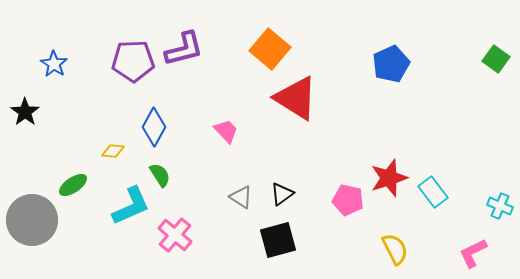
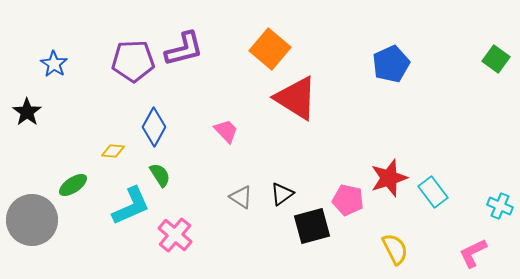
black star: moved 2 px right
black square: moved 34 px right, 14 px up
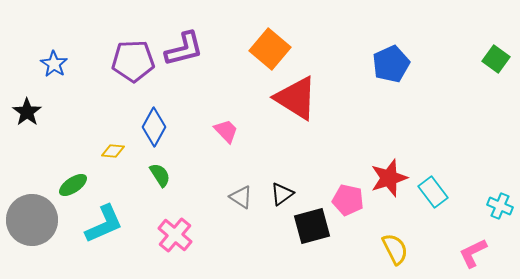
cyan L-shape: moved 27 px left, 18 px down
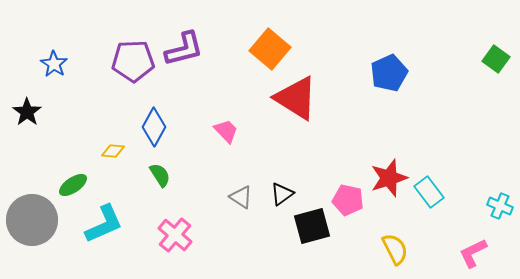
blue pentagon: moved 2 px left, 9 px down
cyan rectangle: moved 4 px left
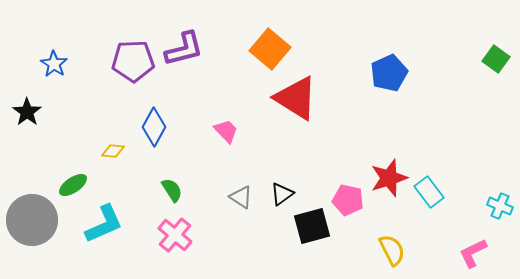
green semicircle: moved 12 px right, 15 px down
yellow semicircle: moved 3 px left, 1 px down
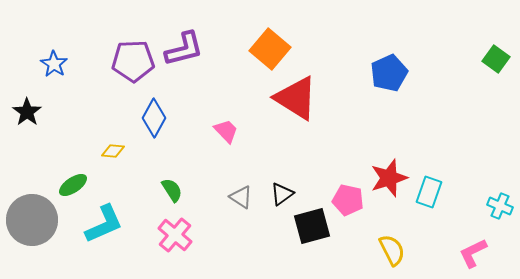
blue diamond: moved 9 px up
cyan rectangle: rotated 56 degrees clockwise
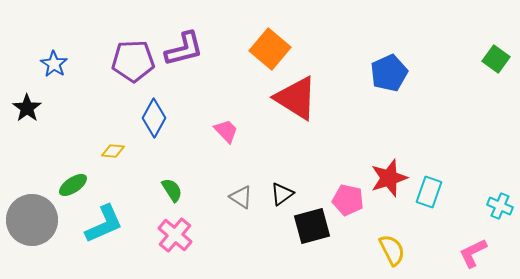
black star: moved 4 px up
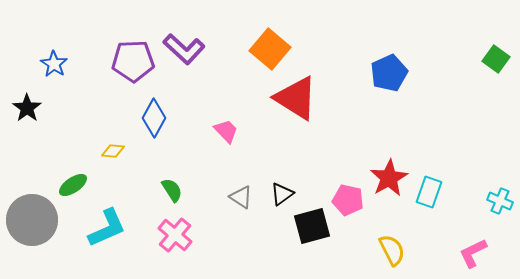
purple L-shape: rotated 57 degrees clockwise
red star: rotated 12 degrees counterclockwise
cyan cross: moved 5 px up
cyan L-shape: moved 3 px right, 4 px down
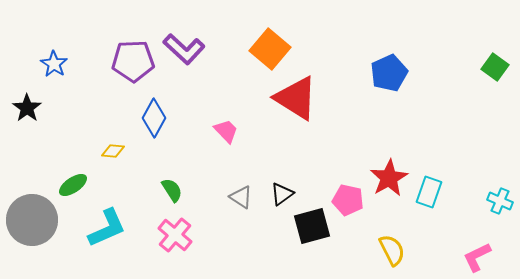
green square: moved 1 px left, 8 px down
pink L-shape: moved 4 px right, 4 px down
